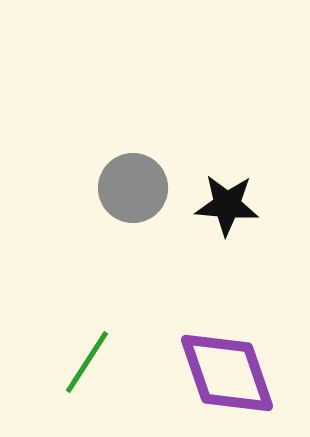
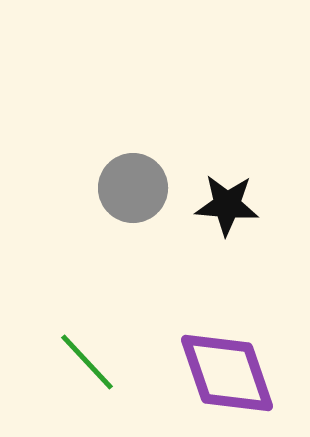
green line: rotated 76 degrees counterclockwise
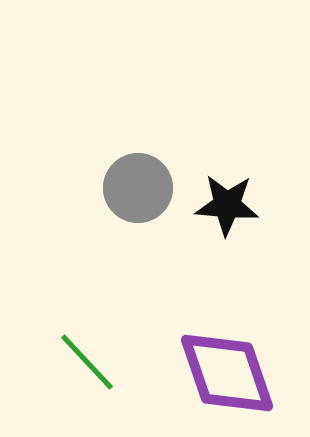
gray circle: moved 5 px right
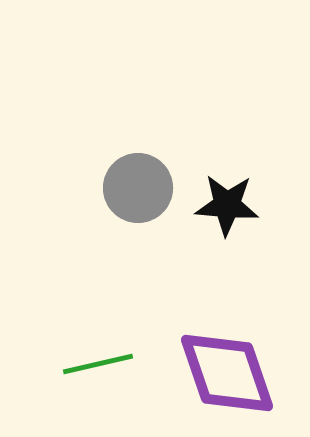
green line: moved 11 px right, 2 px down; rotated 60 degrees counterclockwise
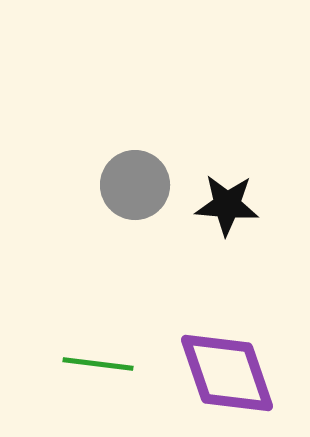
gray circle: moved 3 px left, 3 px up
green line: rotated 20 degrees clockwise
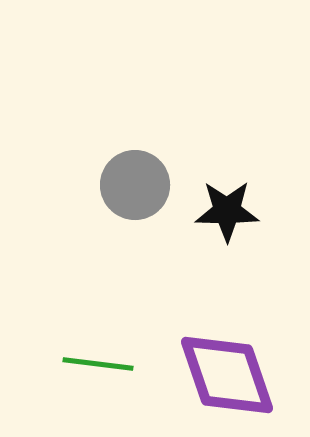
black star: moved 6 px down; rotated 4 degrees counterclockwise
purple diamond: moved 2 px down
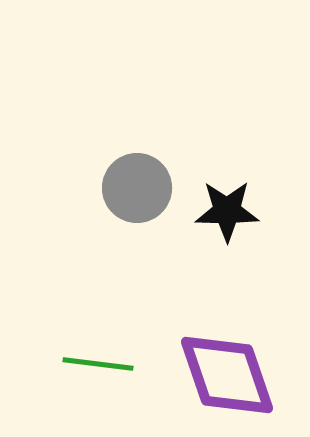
gray circle: moved 2 px right, 3 px down
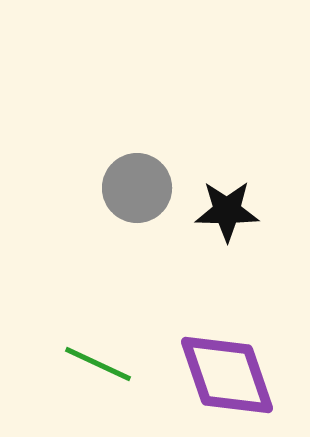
green line: rotated 18 degrees clockwise
